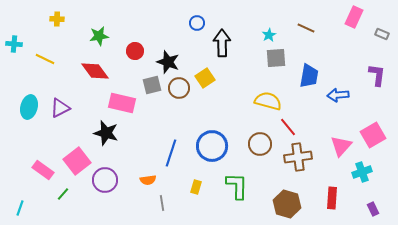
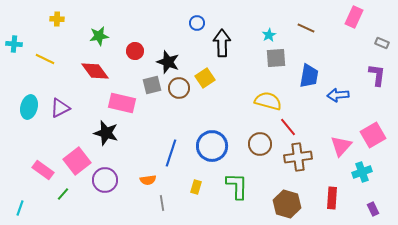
gray rectangle at (382, 34): moved 9 px down
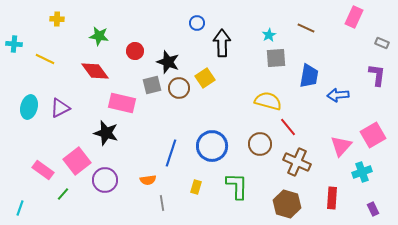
green star at (99, 36): rotated 18 degrees clockwise
brown cross at (298, 157): moved 1 px left, 5 px down; rotated 32 degrees clockwise
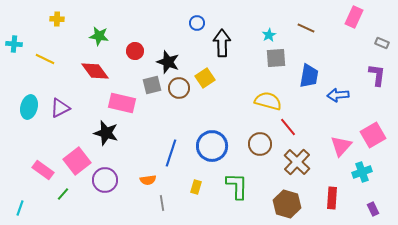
brown cross at (297, 162): rotated 20 degrees clockwise
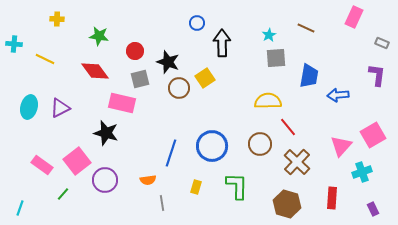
gray square at (152, 85): moved 12 px left, 6 px up
yellow semicircle at (268, 101): rotated 16 degrees counterclockwise
pink rectangle at (43, 170): moved 1 px left, 5 px up
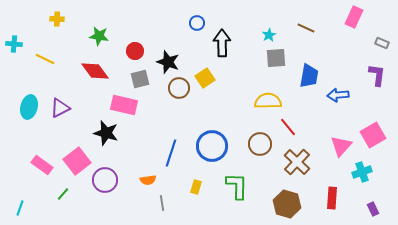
pink rectangle at (122, 103): moved 2 px right, 2 px down
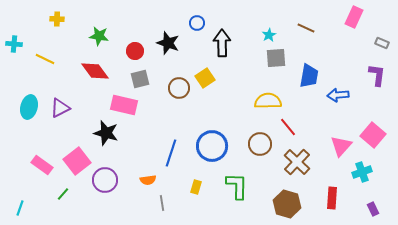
black star at (168, 62): moved 19 px up
pink square at (373, 135): rotated 20 degrees counterclockwise
